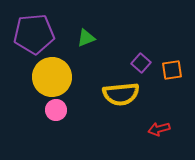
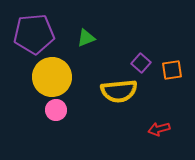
yellow semicircle: moved 2 px left, 3 px up
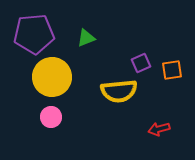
purple square: rotated 24 degrees clockwise
pink circle: moved 5 px left, 7 px down
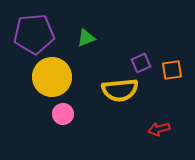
yellow semicircle: moved 1 px right, 1 px up
pink circle: moved 12 px right, 3 px up
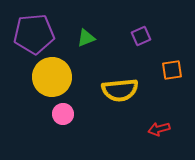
purple square: moved 27 px up
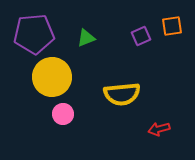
orange square: moved 44 px up
yellow semicircle: moved 2 px right, 4 px down
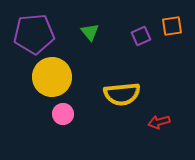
green triangle: moved 4 px right, 6 px up; rotated 48 degrees counterclockwise
red arrow: moved 7 px up
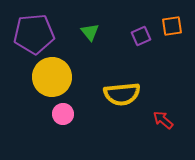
red arrow: moved 4 px right, 2 px up; rotated 55 degrees clockwise
